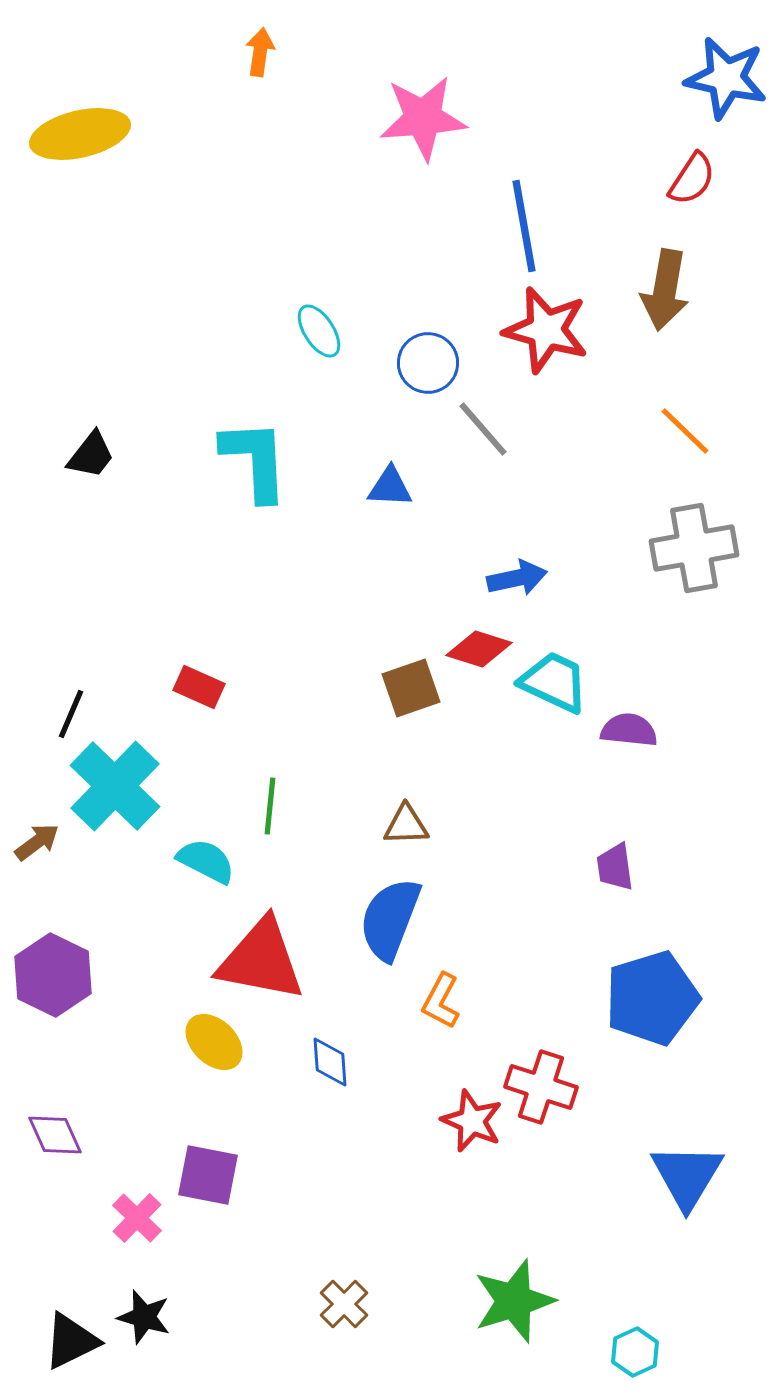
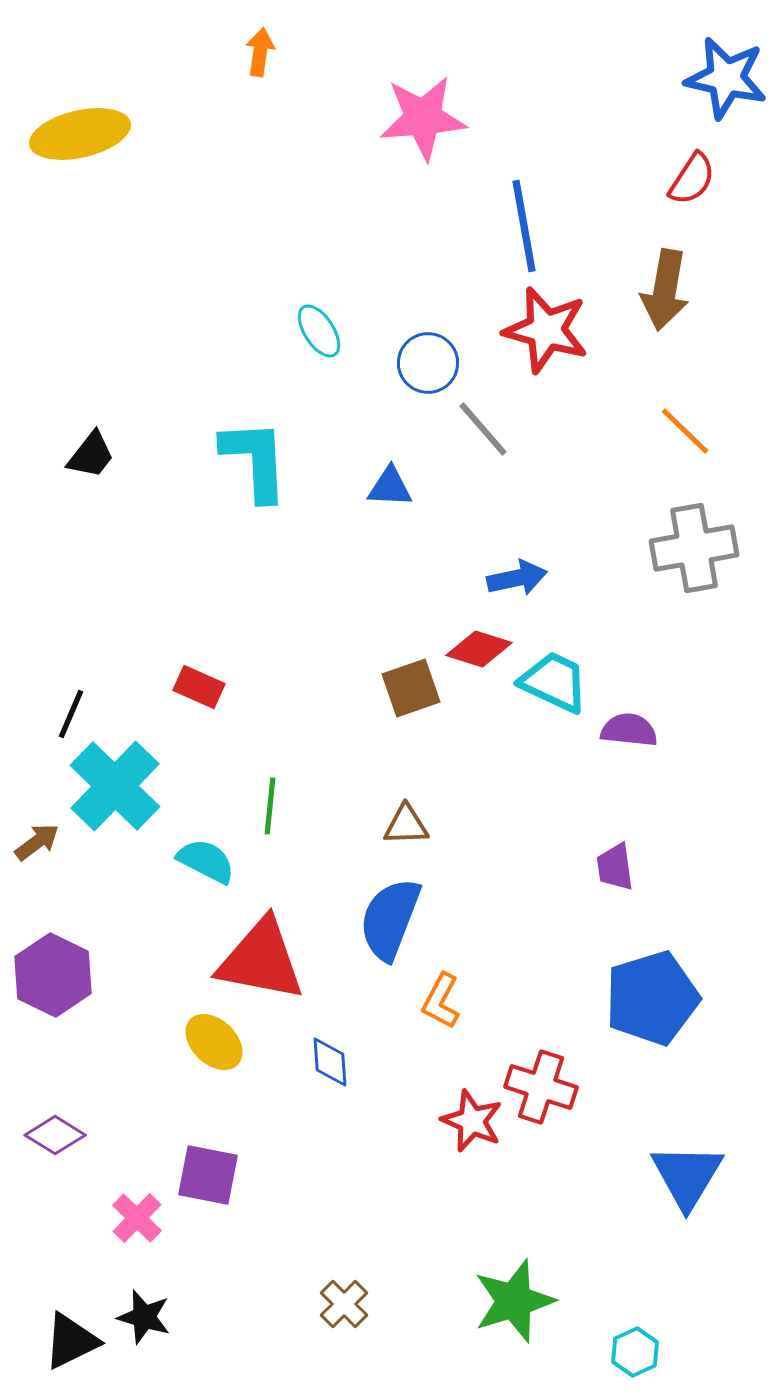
purple diamond at (55, 1135): rotated 34 degrees counterclockwise
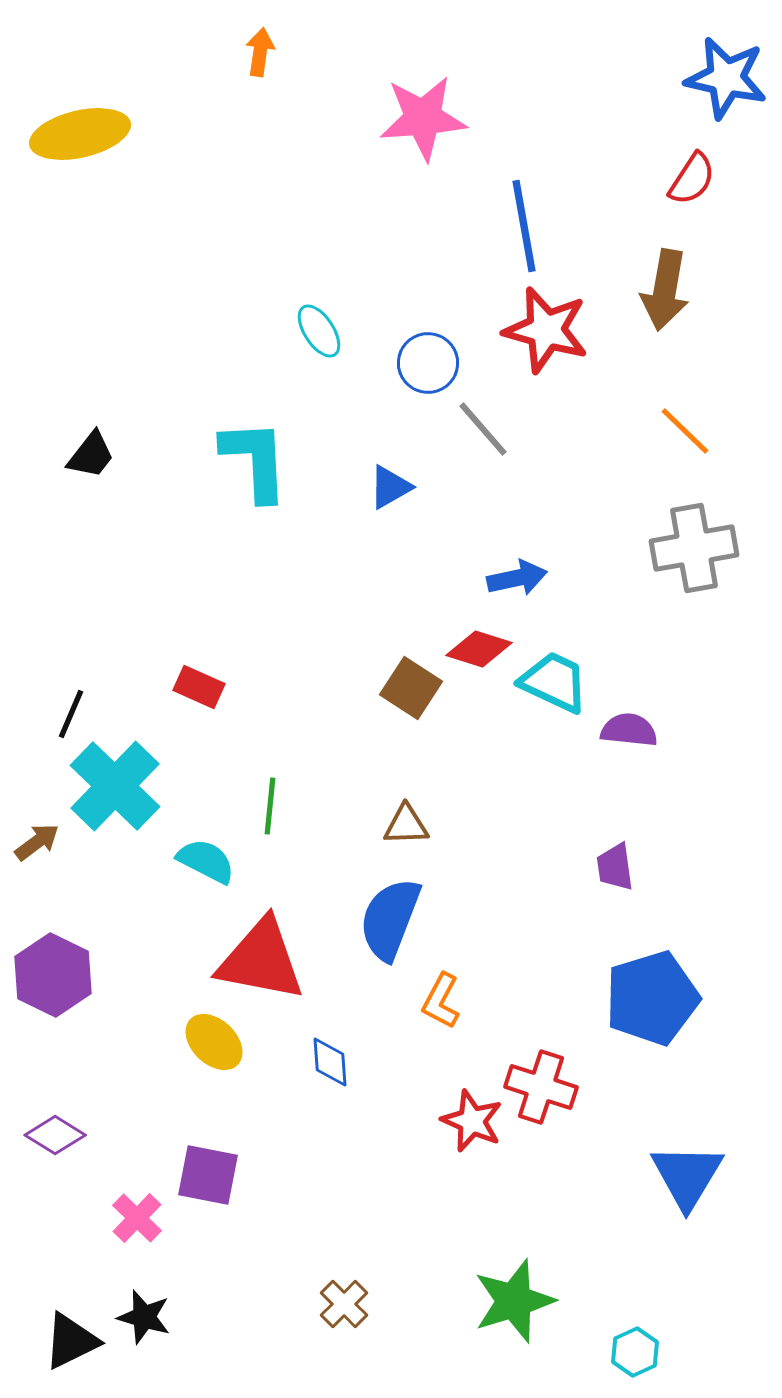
blue triangle at (390, 487): rotated 33 degrees counterclockwise
brown square at (411, 688): rotated 38 degrees counterclockwise
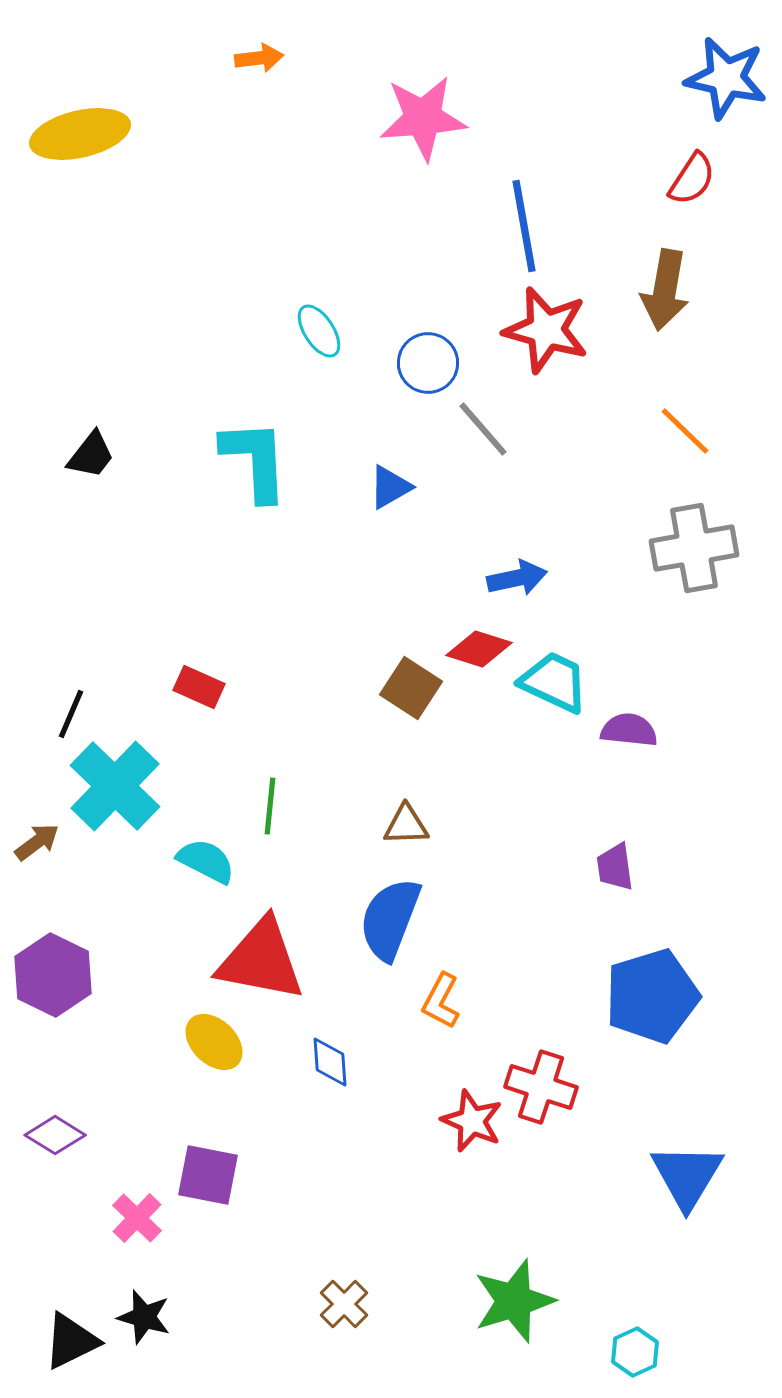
orange arrow at (260, 52): moved 1 px left, 6 px down; rotated 75 degrees clockwise
blue pentagon at (652, 998): moved 2 px up
